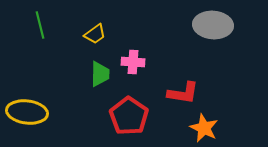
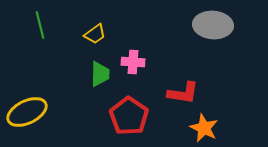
yellow ellipse: rotated 33 degrees counterclockwise
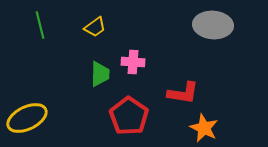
yellow trapezoid: moved 7 px up
yellow ellipse: moved 6 px down
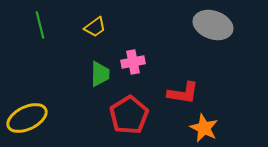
gray ellipse: rotated 15 degrees clockwise
pink cross: rotated 15 degrees counterclockwise
red pentagon: moved 1 px up; rotated 6 degrees clockwise
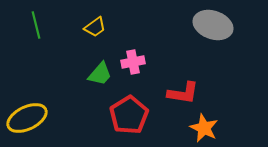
green line: moved 4 px left
green trapezoid: rotated 40 degrees clockwise
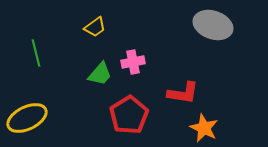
green line: moved 28 px down
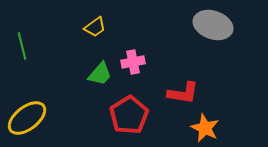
green line: moved 14 px left, 7 px up
yellow ellipse: rotated 12 degrees counterclockwise
orange star: moved 1 px right
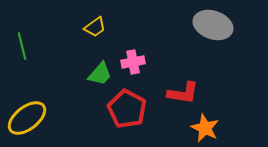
red pentagon: moved 2 px left, 6 px up; rotated 12 degrees counterclockwise
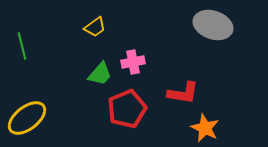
red pentagon: rotated 21 degrees clockwise
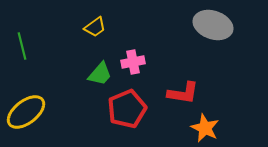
yellow ellipse: moved 1 px left, 6 px up
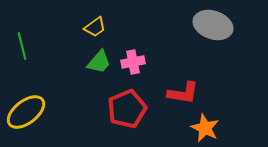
green trapezoid: moved 1 px left, 12 px up
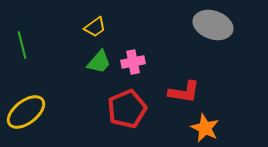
green line: moved 1 px up
red L-shape: moved 1 px right, 1 px up
